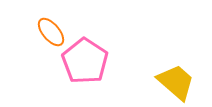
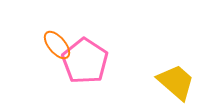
orange ellipse: moved 6 px right, 13 px down
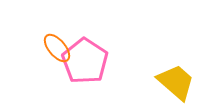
orange ellipse: moved 3 px down
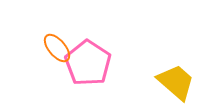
pink pentagon: moved 3 px right, 2 px down
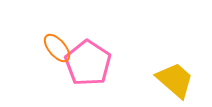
yellow trapezoid: moved 1 px left, 2 px up
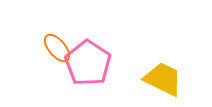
yellow trapezoid: moved 12 px left, 1 px up; rotated 15 degrees counterclockwise
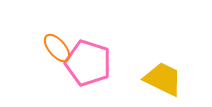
pink pentagon: rotated 15 degrees counterclockwise
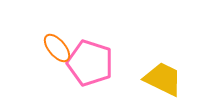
pink pentagon: moved 2 px right
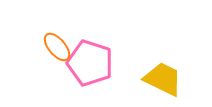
orange ellipse: moved 1 px up
